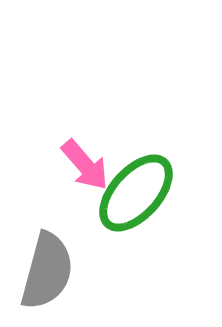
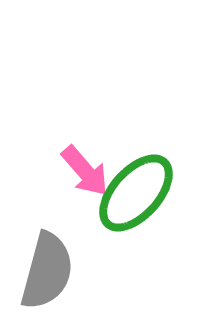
pink arrow: moved 6 px down
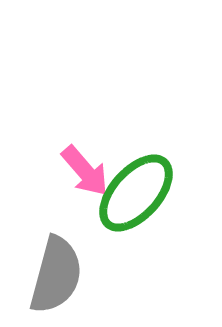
gray semicircle: moved 9 px right, 4 px down
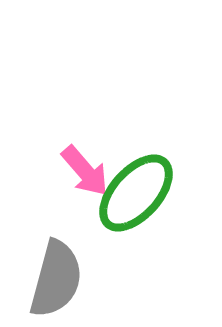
gray semicircle: moved 4 px down
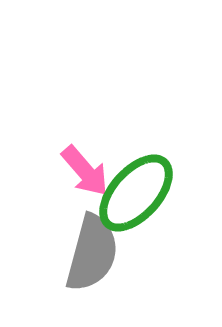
gray semicircle: moved 36 px right, 26 px up
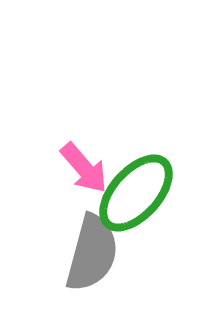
pink arrow: moved 1 px left, 3 px up
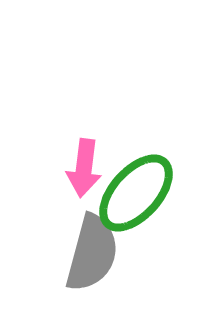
pink arrow: rotated 48 degrees clockwise
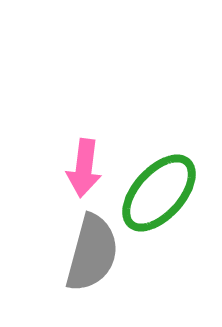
green ellipse: moved 23 px right
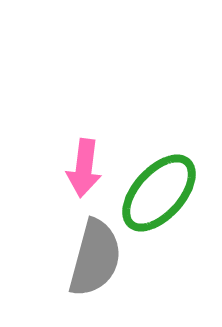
gray semicircle: moved 3 px right, 5 px down
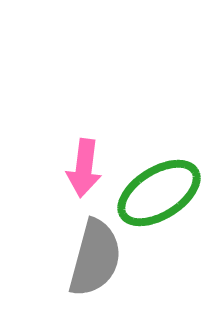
green ellipse: rotated 16 degrees clockwise
